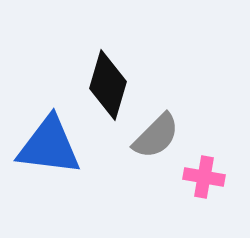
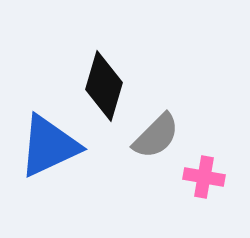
black diamond: moved 4 px left, 1 px down
blue triangle: rotated 32 degrees counterclockwise
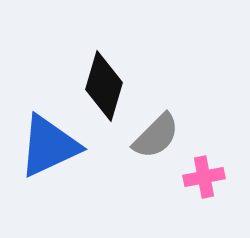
pink cross: rotated 21 degrees counterclockwise
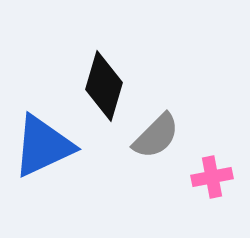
blue triangle: moved 6 px left
pink cross: moved 8 px right
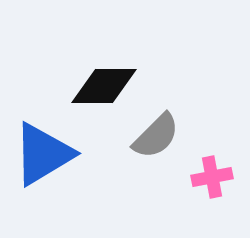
black diamond: rotated 74 degrees clockwise
blue triangle: moved 8 px down; rotated 6 degrees counterclockwise
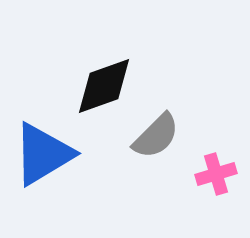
black diamond: rotated 20 degrees counterclockwise
pink cross: moved 4 px right, 3 px up; rotated 6 degrees counterclockwise
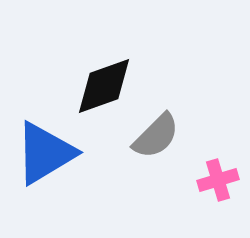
blue triangle: moved 2 px right, 1 px up
pink cross: moved 2 px right, 6 px down
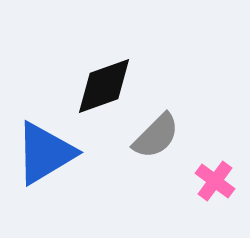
pink cross: moved 3 px left, 1 px down; rotated 36 degrees counterclockwise
